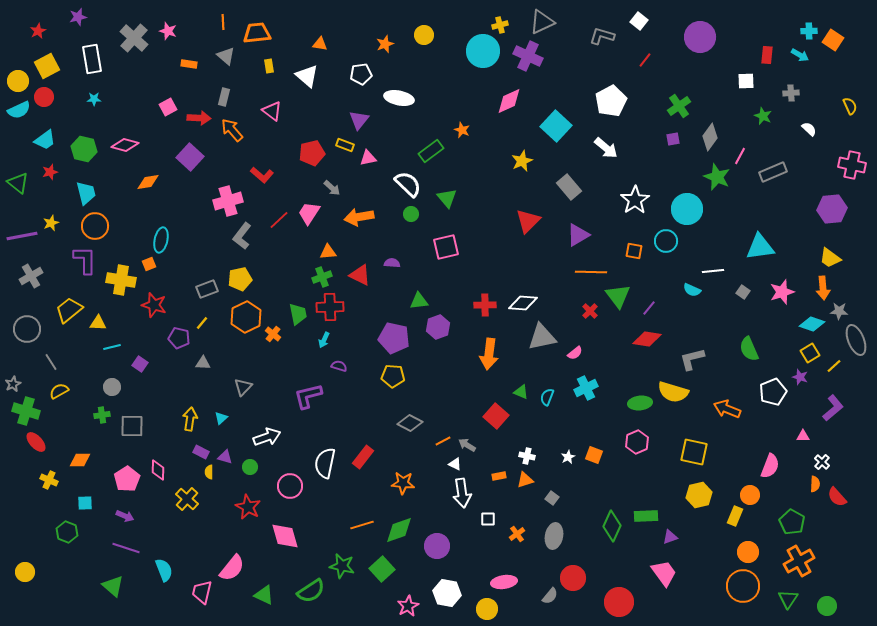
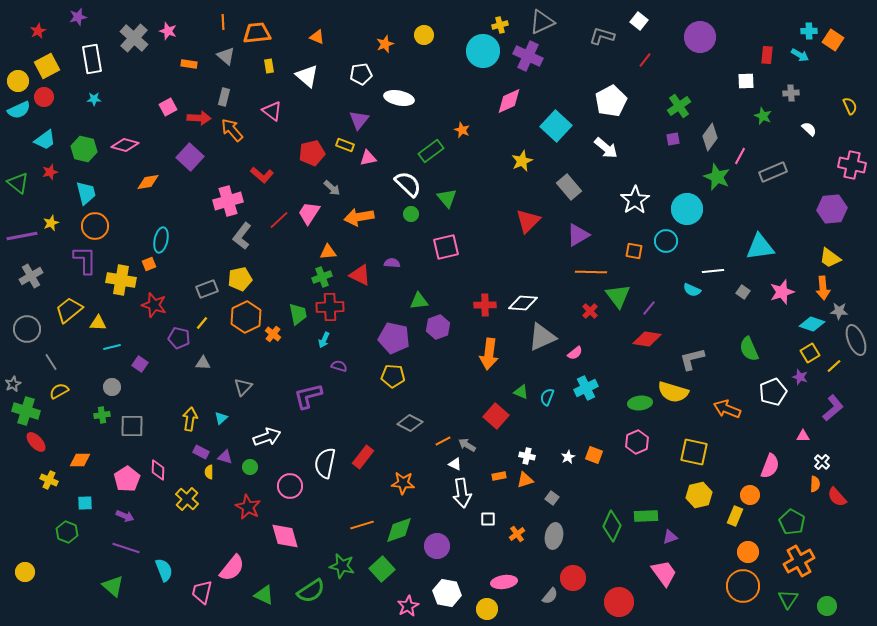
orange triangle at (320, 44): moved 3 px left, 7 px up; rotated 14 degrees clockwise
gray triangle at (542, 337): rotated 12 degrees counterclockwise
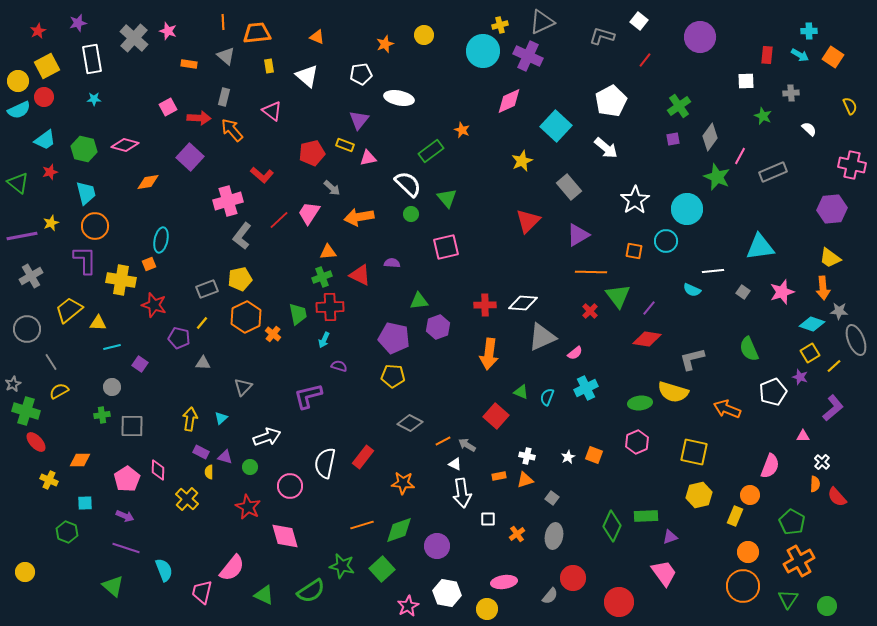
purple star at (78, 17): moved 6 px down
orange square at (833, 40): moved 17 px down
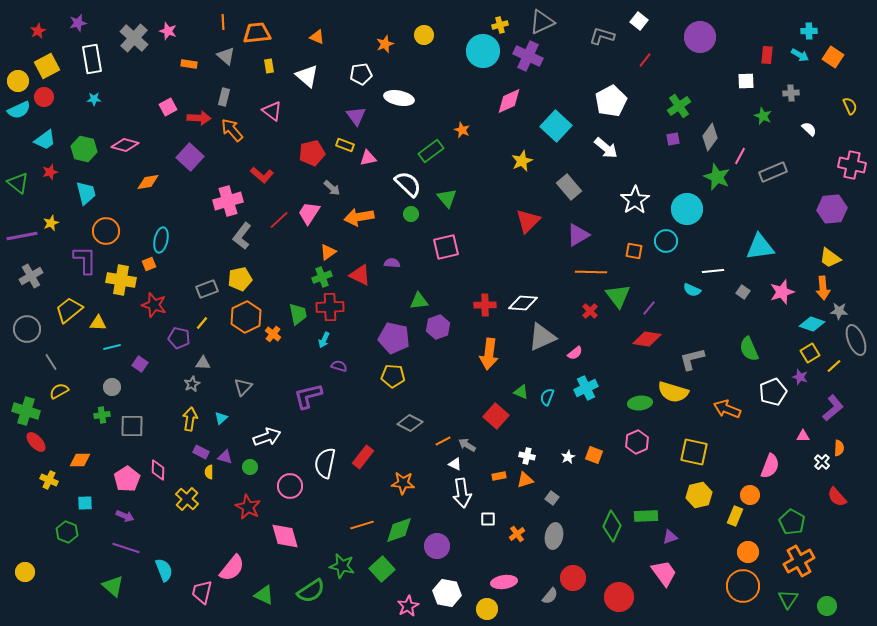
purple triangle at (359, 120): moved 3 px left, 4 px up; rotated 15 degrees counterclockwise
orange circle at (95, 226): moved 11 px right, 5 px down
orange triangle at (328, 252): rotated 30 degrees counterclockwise
gray star at (13, 384): moved 179 px right
orange semicircle at (815, 484): moved 24 px right, 36 px up
red circle at (619, 602): moved 5 px up
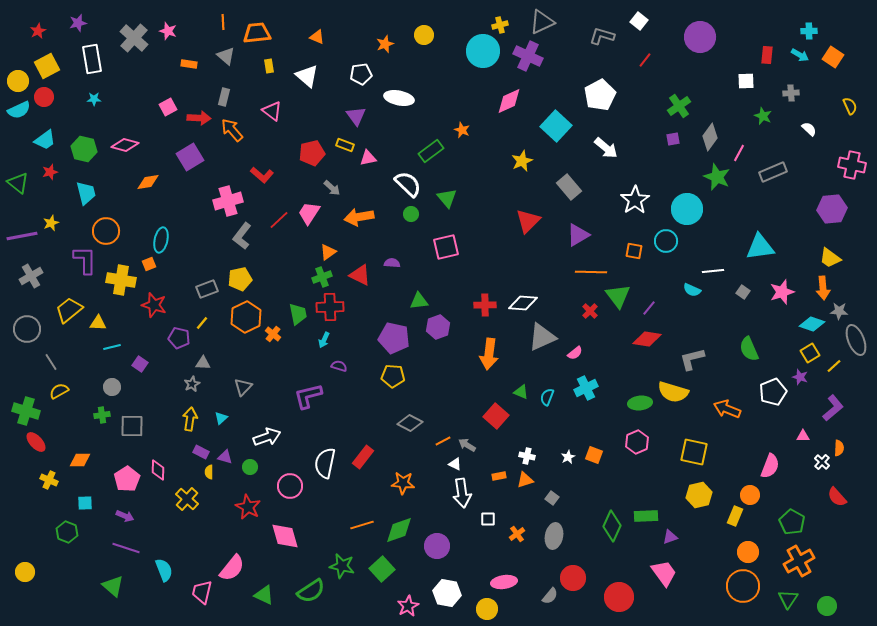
white pentagon at (611, 101): moved 11 px left, 6 px up
pink line at (740, 156): moved 1 px left, 3 px up
purple square at (190, 157): rotated 16 degrees clockwise
